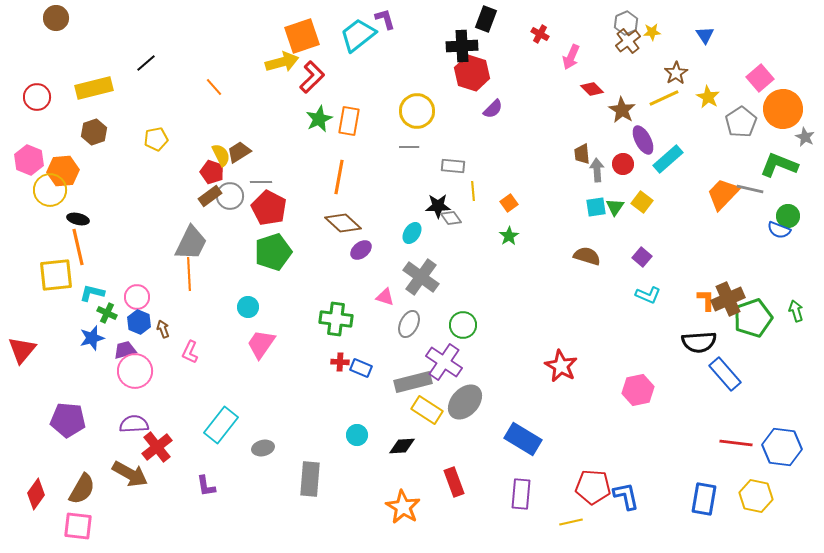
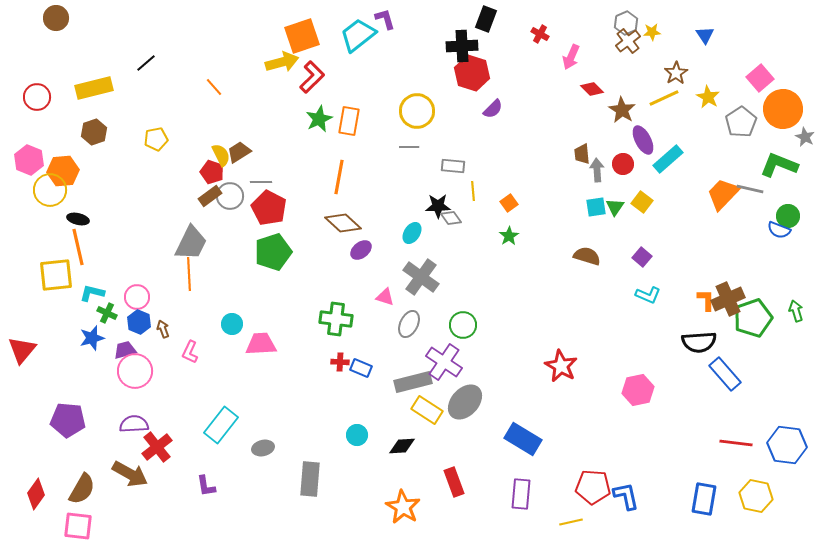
cyan circle at (248, 307): moved 16 px left, 17 px down
pink trapezoid at (261, 344): rotated 52 degrees clockwise
blue hexagon at (782, 447): moved 5 px right, 2 px up
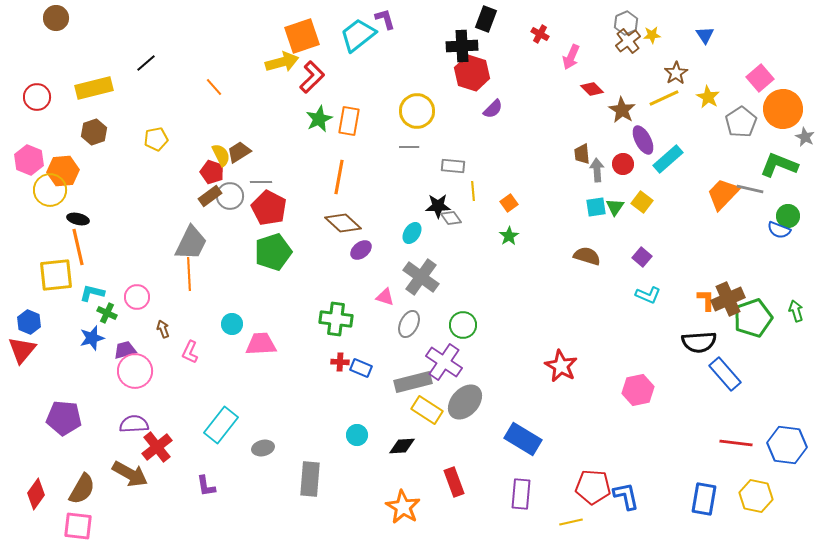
yellow star at (652, 32): moved 3 px down
blue hexagon at (139, 322): moved 110 px left
purple pentagon at (68, 420): moved 4 px left, 2 px up
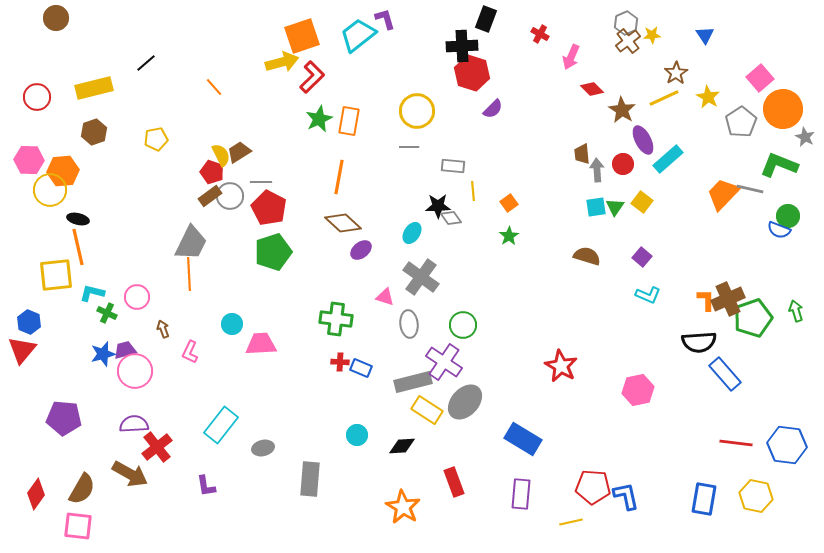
pink hexagon at (29, 160): rotated 20 degrees counterclockwise
gray ellipse at (409, 324): rotated 32 degrees counterclockwise
blue star at (92, 338): moved 11 px right, 16 px down
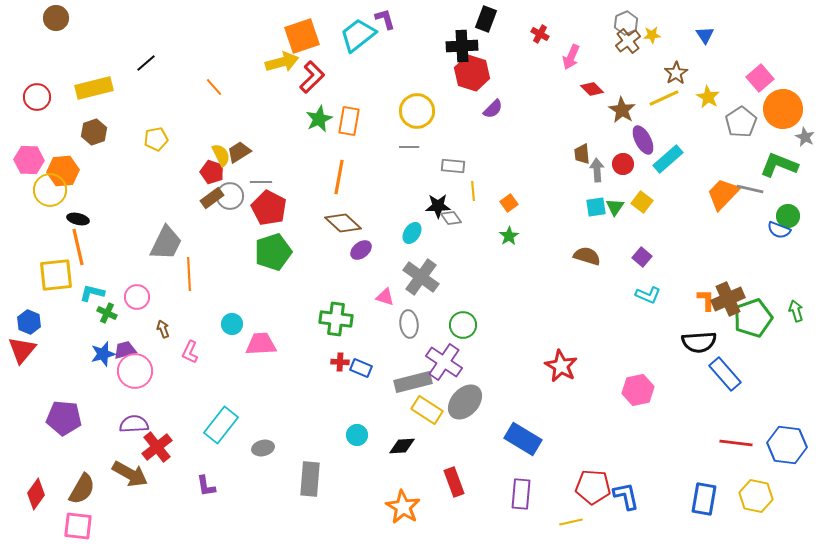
brown rectangle at (210, 196): moved 2 px right, 2 px down
gray trapezoid at (191, 243): moved 25 px left
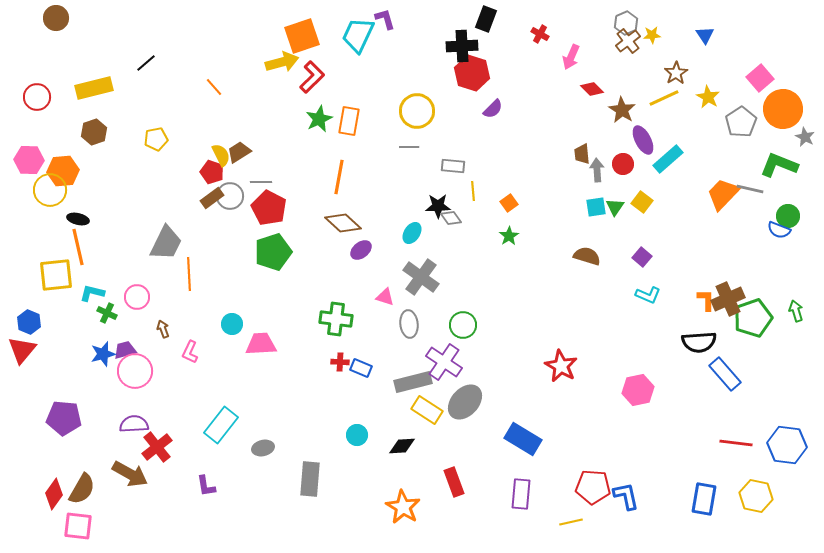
cyan trapezoid at (358, 35): rotated 27 degrees counterclockwise
red diamond at (36, 494): moved 18 px right
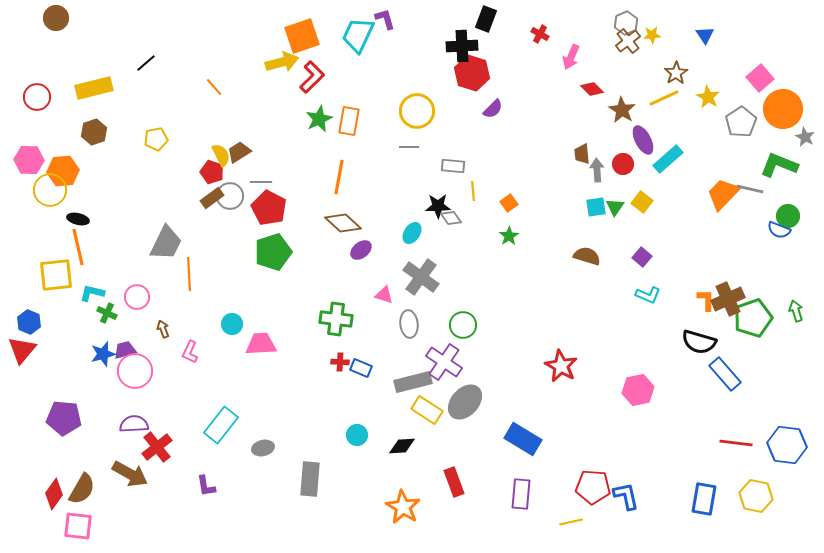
pink triangle at (385, 297): moved 1 px left, 2 px up
black semicircle at (699, 342): rotated 20 degrees clockwise
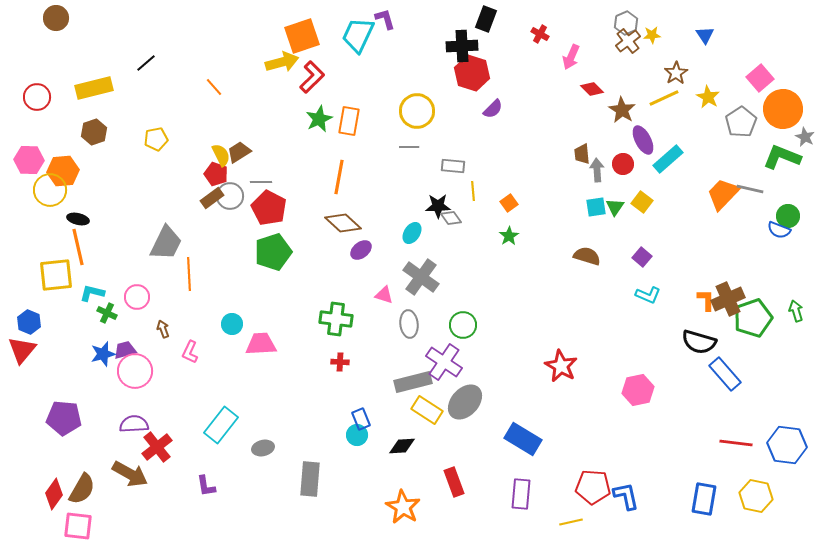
green L-shape at (779, 165): moved 3 px right, 8 px up
red pentagon at (212, 172): moved 4 px right, 2 px down
blue rectangle at (361, 368): moved 51 px down; rotated 45 degrees clockwise
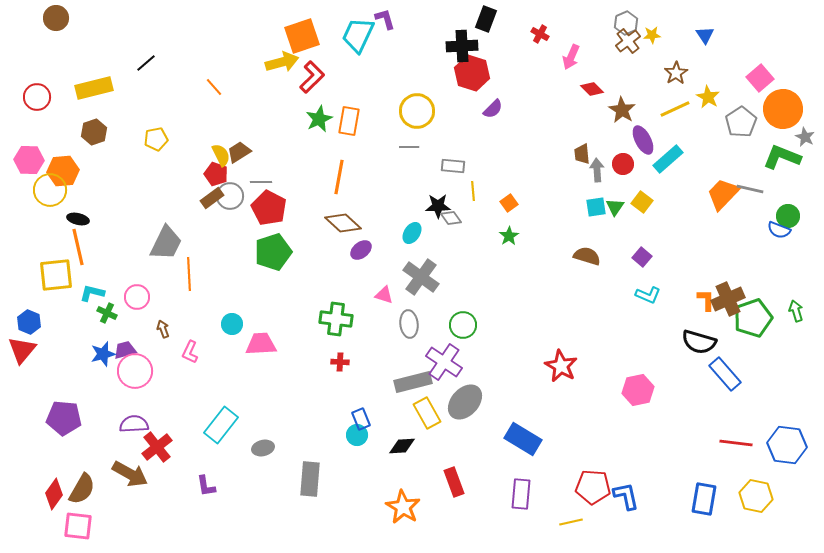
yellow line at (664, 98): moved 11 px right, 11 px down
yellow rectangle at (427, 410): moved 3 px down; rotated 28 degrees clockwise
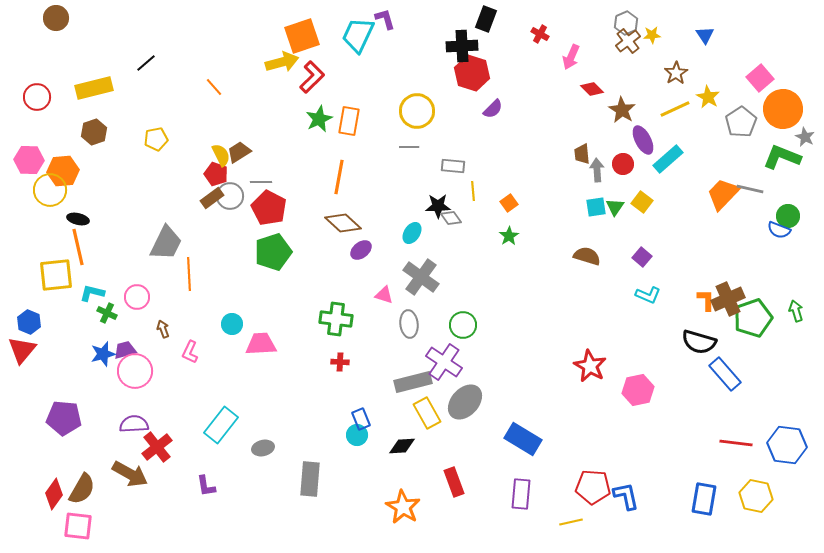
red star at (561, 366): moved 29 px right
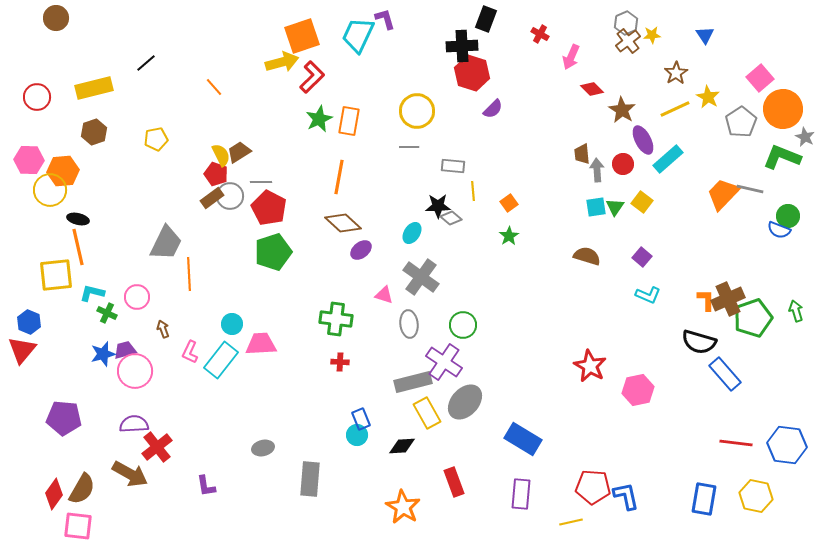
gray diamond at (451, 218): rotated 15 degrees counterclockwise
cyan rectangle at (221, 425): moved 65 px up
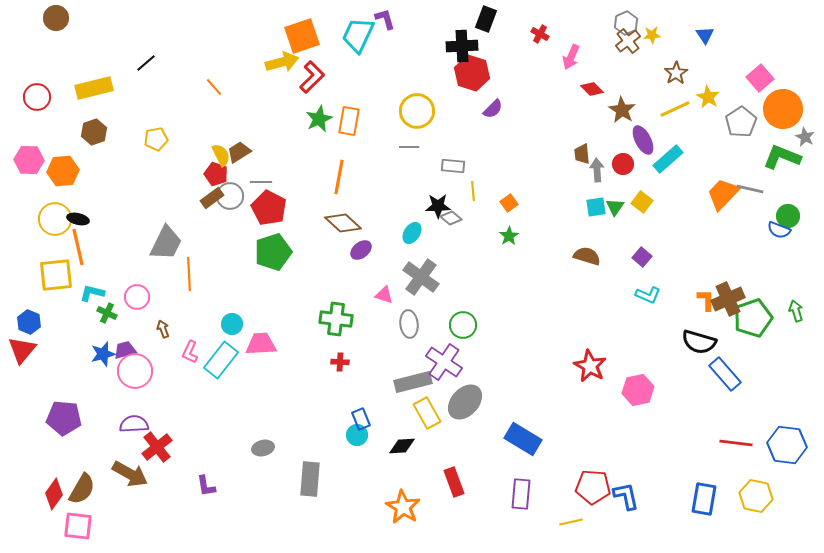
yellow circle at (50, 190): moved 5 px right, 29 px down
